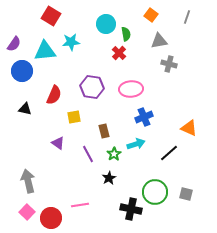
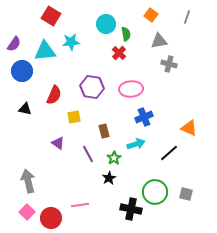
green star: moved 4 px down
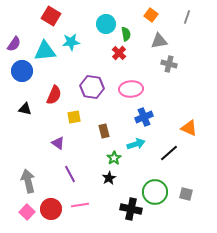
purple line: moved 18 px left, 20 px down
red circle: moved 9 px up
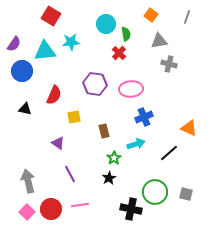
purple hexagon: moved 3 px right, 3 px up
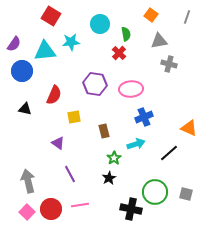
cyan circle: moved 6 px left
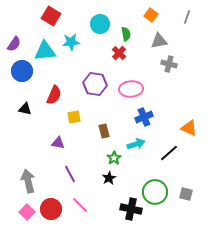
purple triangle: rotated 24 degrees counterclockwise
pink line: rotated 54 degrees clockwise
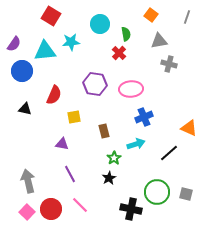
purple triangle: moved 4 px right, 1 px down
green circle: moved 2 px right
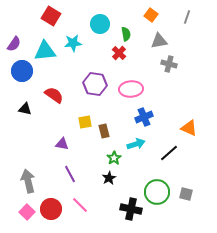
cyan star: moved 2 px right, 1 px down
red semicircle: rotated 78 degrees counterclockwise
yellow square: moved 11 px right, 5 px down
